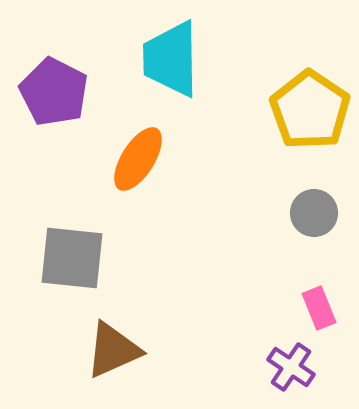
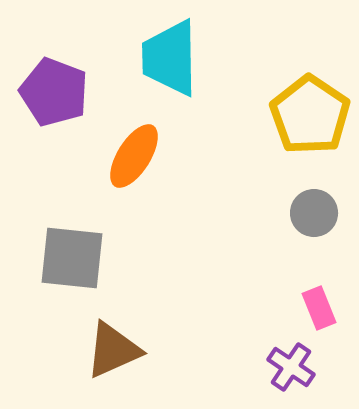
cyan trapezoid: moved 1 px left, 1 px up
purple pentagon: rotated 6 degrees counterclockwise
yellow pentagon: moved 5 px down
orange ellipse: moved 4 px left, 3 px up
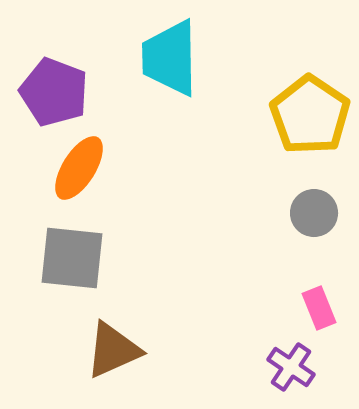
orange ellipse: moved 55 px left, 12 px down
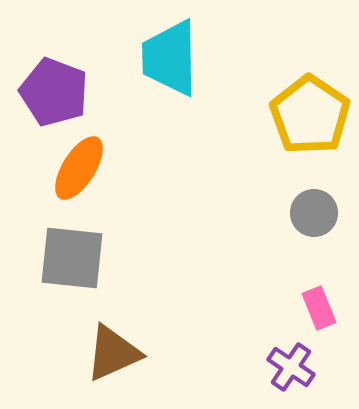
brown triangle: moved 3 px down
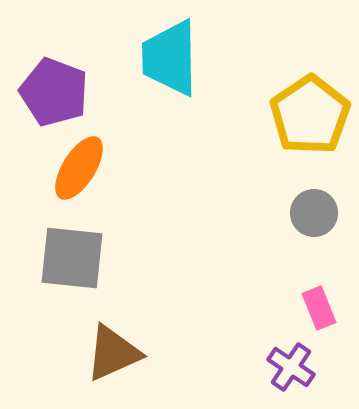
yellow pentagon: rotated 4 degrees clockwise
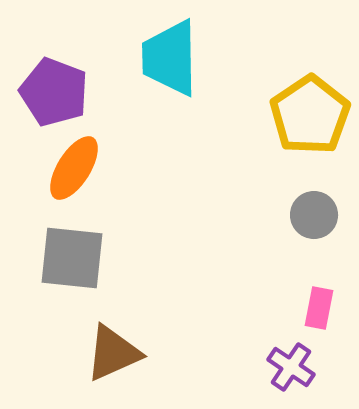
orange ellipse: moved 5 px left
gray circle: moved 2 px down
pink rectangle: rotated 33 degrees clockwise
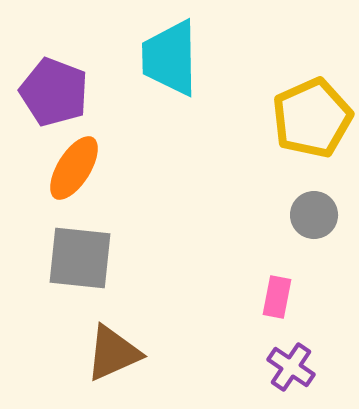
yellow pentagon: moved 2 px right, 3 px down; rotated 10 degrees clockwise
gray square: moved 8 px right
pink rectangle: moved 42 px left, 11 px up
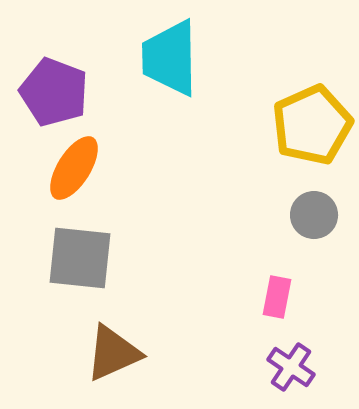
yellow pentagon: moved 7 px down
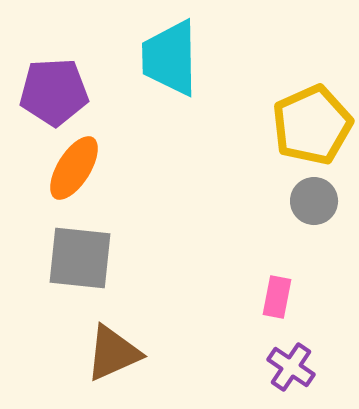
purple pentagon: rotated 24 degrees counterclockwise
gray circle: moved 14 px up
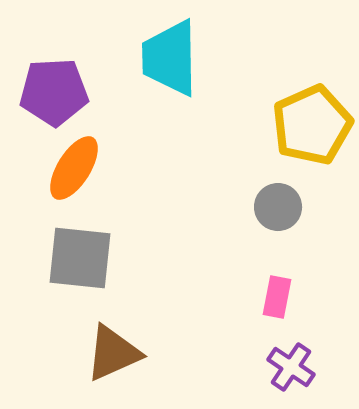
gray circle: moved 36 px left, 6 px down
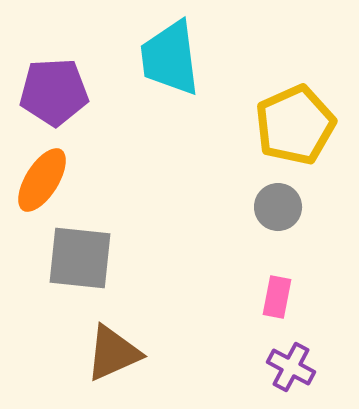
cyan trapezoid: rotated 6 degrees counterclockwise
yellow pentagon: moved 17 px left
orange ellipse: moved 32 px left, 12 px down
purple cross: rotated 6 degrees counterclockwise
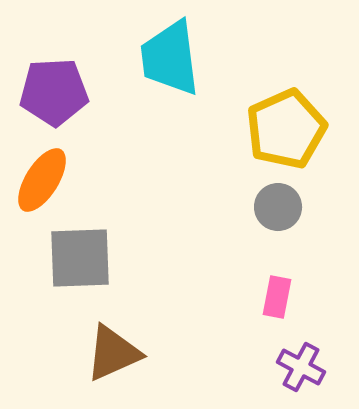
yellow pentagon: moved 9 px left, 4 px down
gray square: rotated 8 degrees counterclockwise
purple cross: moved 10 px right
